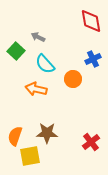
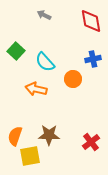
gray arrow: moved 6 px right, 22 px up
blue cross: rotated 14 degrees clockwise
cyan semicircle: moved 2 px up
brown star: moved 2 px right, 2 px down
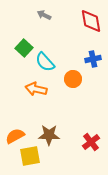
green square: moved 8 px right, 3 px up
orange semicircle: rotated 42 degrees clockwise
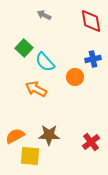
orange circle: moved 2 px right, 2 px up
orange arrow: rotated 15 degrees clockwise
yellow square: rotated 15 degrees clockwise
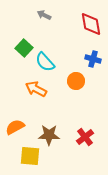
red diamond: moved 3 px down
blue cross: rotated 28 degrees clockwise
orange circle: moved 1 px right, 4 px down
orange semicircle: moved 9 px up
red cross: moved 6 px left, 5 px up
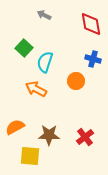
cyan semicircle: rotated 60 degrees clockwise
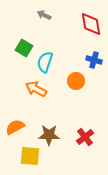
green square: rotated 12 degrees counterclockwise
blue cross: moved 1 px right, 1 px down
